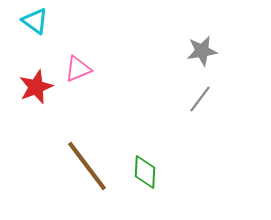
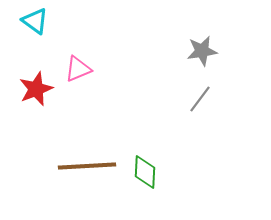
red star: moved 2 px down
brown line: rotated 56 degrees counterclockwise
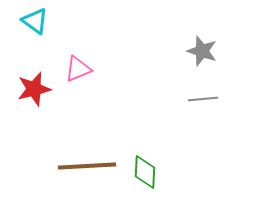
gray star: rotated 28 degrees clockwise
red star: moved 2 px left; rotated 8 degrees clockwise
gray line: moved 3 px right; rotated 48 degrees clockwise
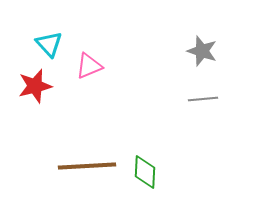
cyan triangle: moved 14 px right, 23 px down; rotated 12 degrees clockwise
pink triangle: moved 11 px right, 3 px up
red star: moved 1 px right, 3 px up
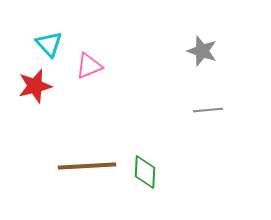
gray line: moved 5 px right, 11 px down
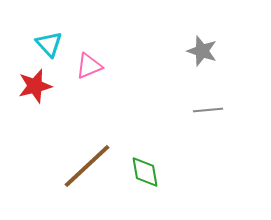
brown line: rotated 40 degrees counterclockwise
green diamond: rotated 12 degrees counterclockwise
